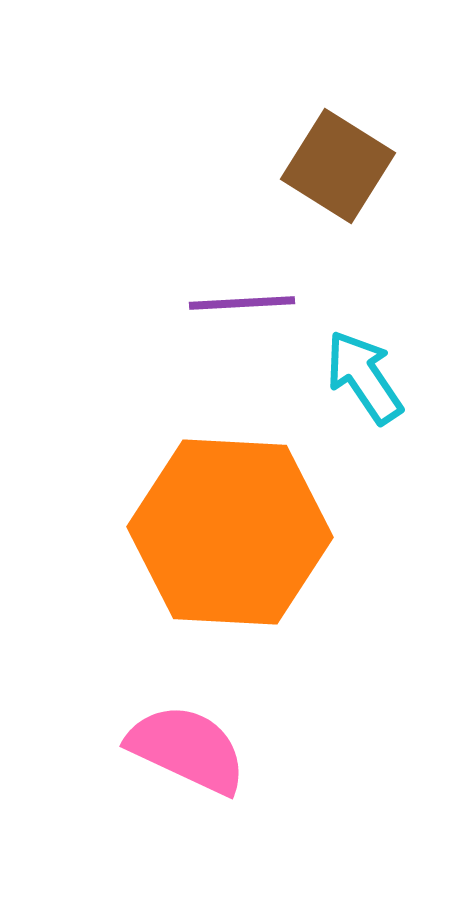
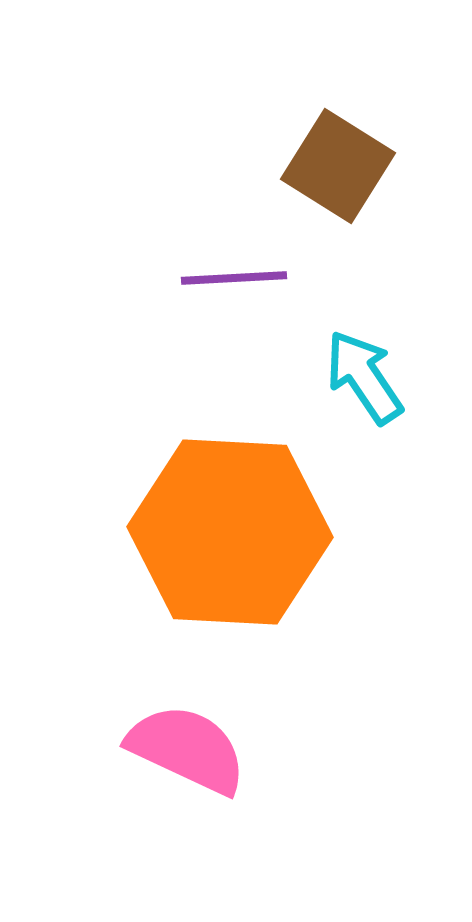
purple line: moved 8 px left, 25 px up
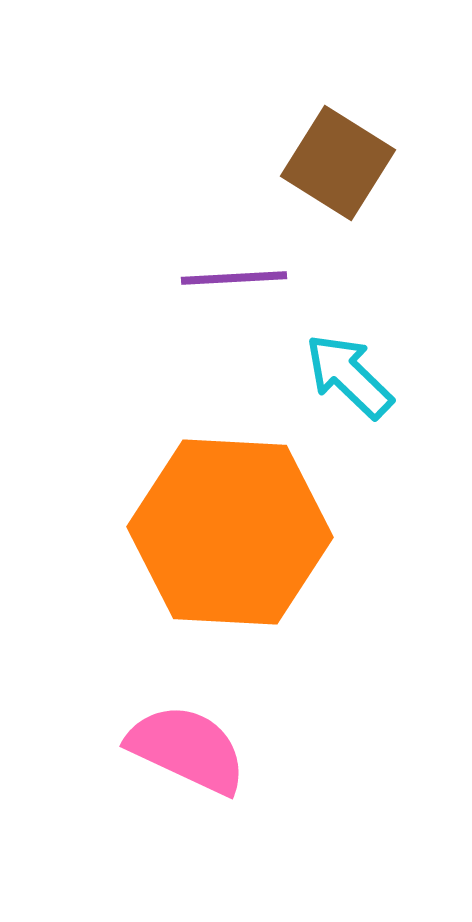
brown square: moved 3 px up
cyan arrow: moved 15 px left, 1 px up; rotated 12 degrees counterclockwise
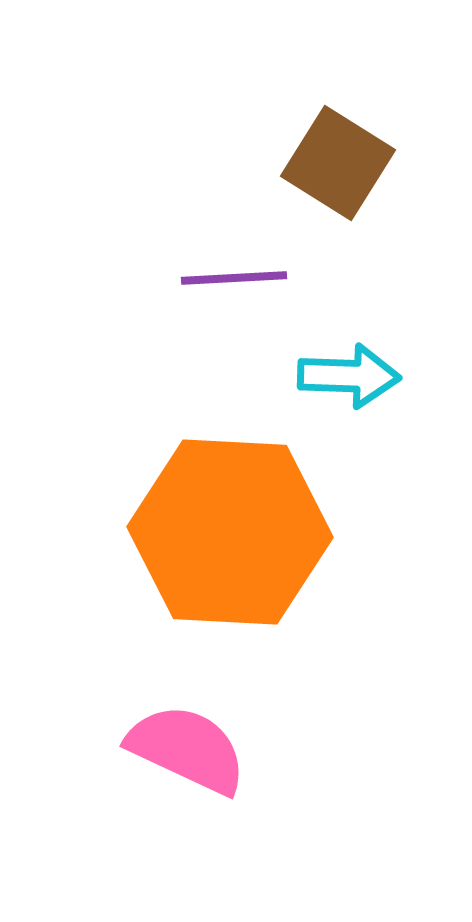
cyan arrow: rotated 138 degrees clockwise
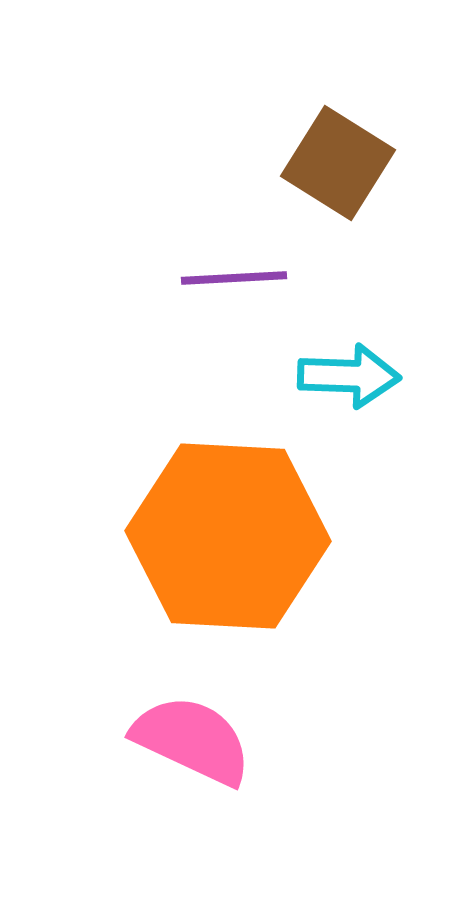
orange hexagon: moved 2 px left, 4 px down
pink semicircle: moved 5 px right, 9 px up
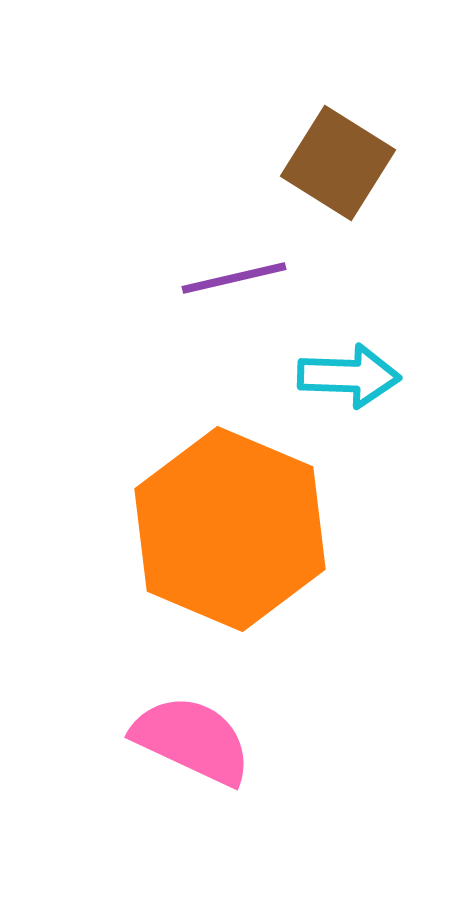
purple line: rotated 10 degrees counterclockwise
orange hexagon: moved 2 px right, 7 px up; rotated 20 degrees clockwise
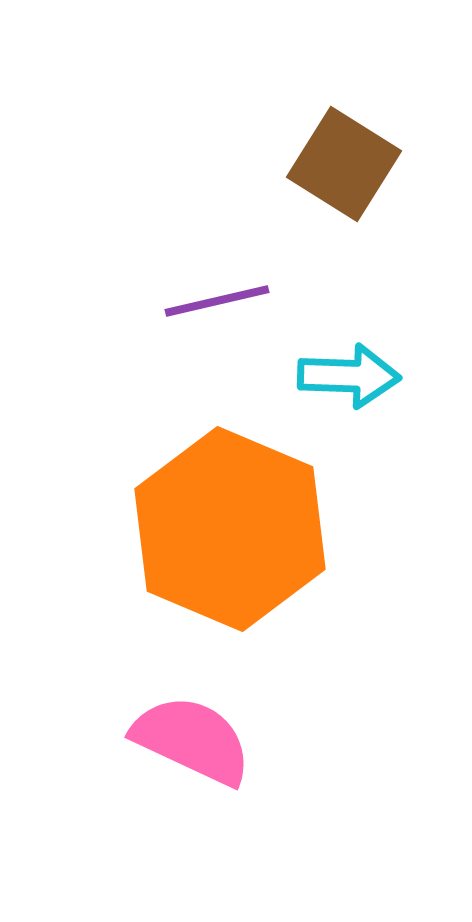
brown square: moved 6 px right, 1 px down
purple line: moved 17 px left, 23 px down
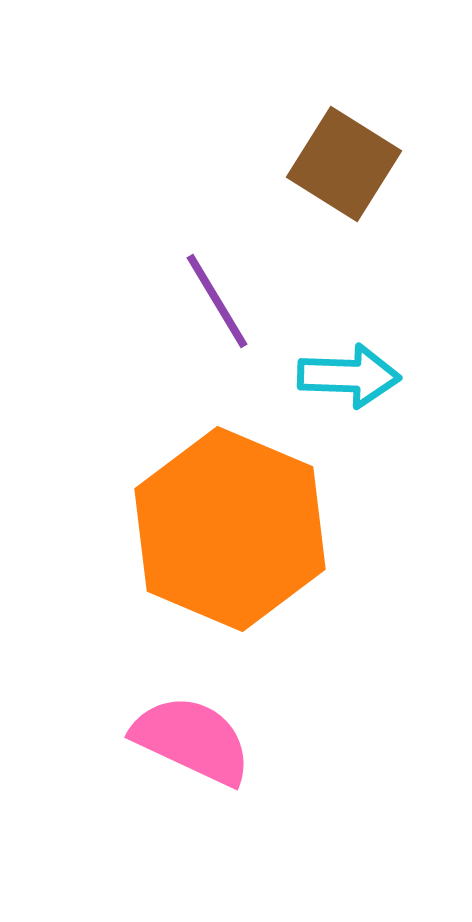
purple line: rotated 72 degrees clockwise
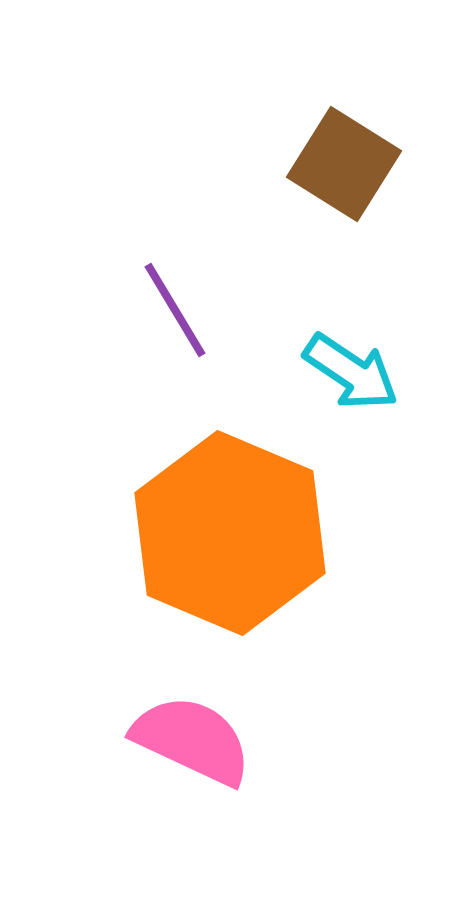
purple line: moved 42 px left, 9 px down
cyan arrow: moved 2 px right, 4 px up; rotated 32 degrees clockwise
orange hexagon: moved 4 px down
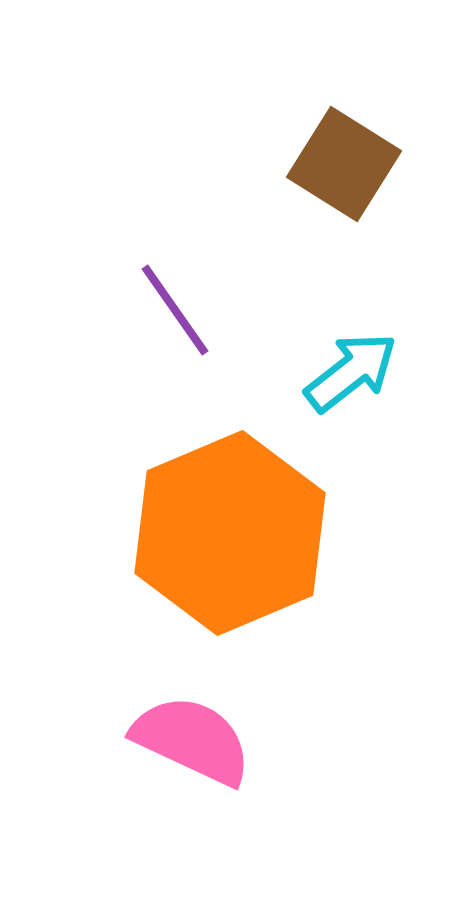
purple line: rotated 4 degrees counterclockwise
cyan arrow: rotated 72 degrees counterclockwise
orange hexagon: rotated 14 degrees clockwise
